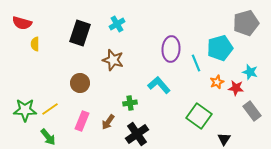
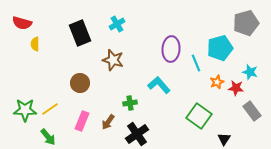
black rectangle: rotated 40 degrees counterclockwise
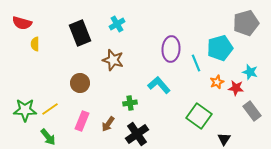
brown arrow: moved 2 px down
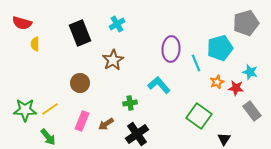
brown star: rotated 25 degrees clockwise
brown arrow: moved 2 px left; rotated 21 degrees clockwise
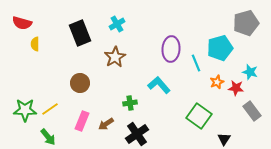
brown star: moved 2 px right, 3 px up
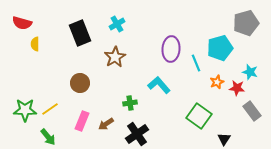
red star: moved 1 px right
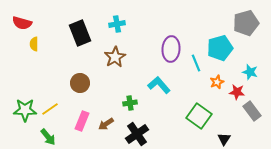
cyan cross: rotated 21 degrees clockwise
yellow semicircle: moved 1 px left
red star: moved 4 px down
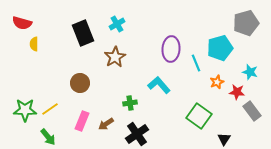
cyan cross: rotated 21 degrees counterclockwise
black rectangle: moved 3 px right
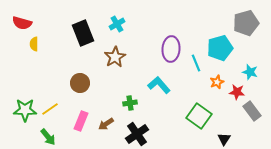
pink rectangle: moved 1 px left
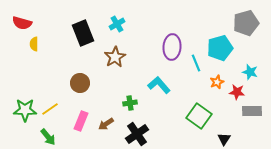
purple ellipse: moved 1 px right, 2 px up
gray rectangle: rotated 54 degrees counterclockwise
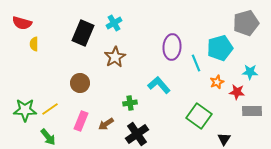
cyan cross: moved 3 px left, 1 px up
black rectangle: rotated 45 degrees clockwise
cyan star: rotated 14 degrees counterclockwise
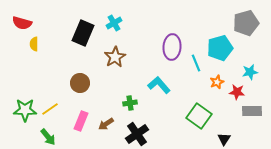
cyan star: rotated 14 degrees counterclockwise
